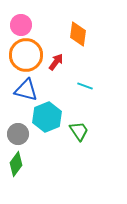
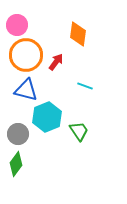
pink circle: moved 4 px left
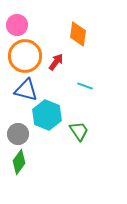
orange circle: moved 1 px left, 1 px down
cyan hexagon: moved 2 px up; rotated 16 degrees counterclockwise
green diamond: moved 3 px right, 2 px up
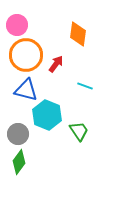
orange circle: moved 1 px right, 1 px up
red arrow: moved 2 px down
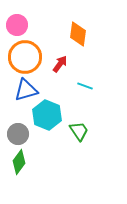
orange circle: moved 1 px left, 2 px down
red arrow: moved 4 px right
blue triangle: rotated 30 degrees counterclockwise
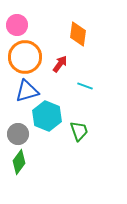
blue triangle: moved 1 px right, 1 px down
cyan hexagon: moved 1 px down
green trapezoid: rotated 15 degrees clockwise
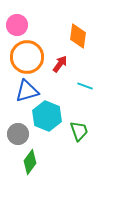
orange diamond: moved 2 px down
orange circle: moved 2 px right
green diamond: moved 11 px right
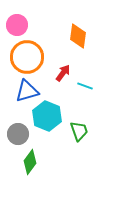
red arrow: moved 3 px right, 9 px down
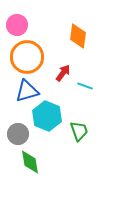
green diamond: rotated 45 degrees counterclockwise
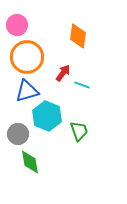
cyan line: moved 3 px left, 1 px up
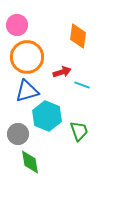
red arrow: moved 1 px left, 1 px up; rotated 36 degrees clockwise
